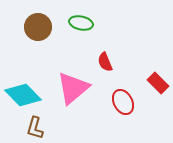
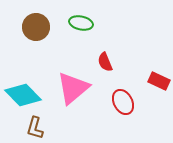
brown circle: moved 2 px left
red rectangle: moved 1 px right, 2 px up; rotated 20 degrees counterclockwise
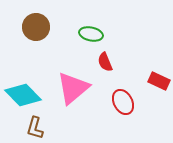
green ellipse: moved 10 px right, 11 px down
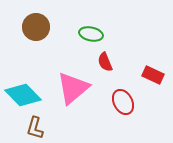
red rectangle: moved 6 px left, 6 px up
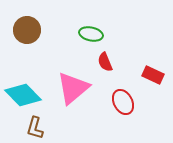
brown circle: moved 9 px left, 3 px down
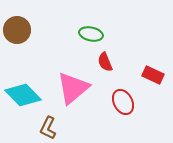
brown circle: moved 10 px left
brown L-shape: moved 13 px right; rotated 10 degrees clockwise
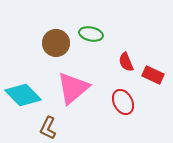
brown circle: moved 39 px right, 13 px down
red semicircle: moved 21 px right
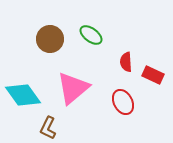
green ellipse: moved 1 px down; rotated 25 degrees clockwise
brown circle: moved 6 px left, 4 px up
red semicircle: rotated 18 degrees clockwise
cyan diamond: rotated 9 degrees clockwise
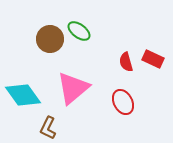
green ellipse: moved 12 px left, 4 px up
red semicircle: rotated 12 degrees counterclockwise
red rectangle: moved 16 px up
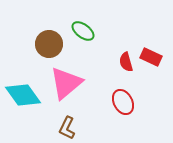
green ellipse: moved 4 px right
brown circle: moved 1 px left, 5 px down
red rectangle: moved 2 px left, 2 px up
pink triangle: moved 7 px left, 5 px up
brown L-shape: moved 19 px right
